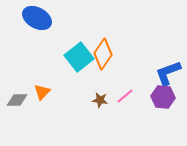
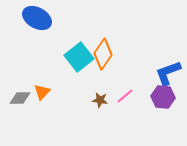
gray diamond: moved 3 px right, 2 px up
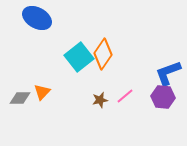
brown star: rotated 21 degrees counterclockwise
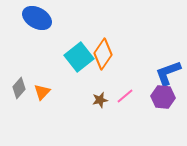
gray diamond: moved 1 px left, 10 px up; rotated 50 degrees counterclockwise
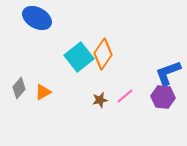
orange triangle: moved 1 px right; rotated 18 degrees clockwise
